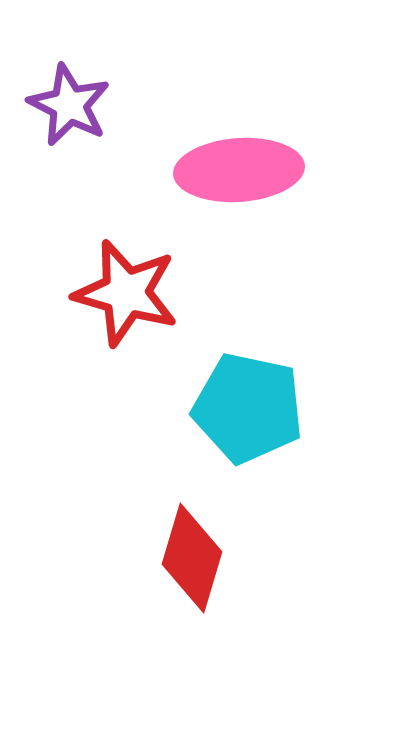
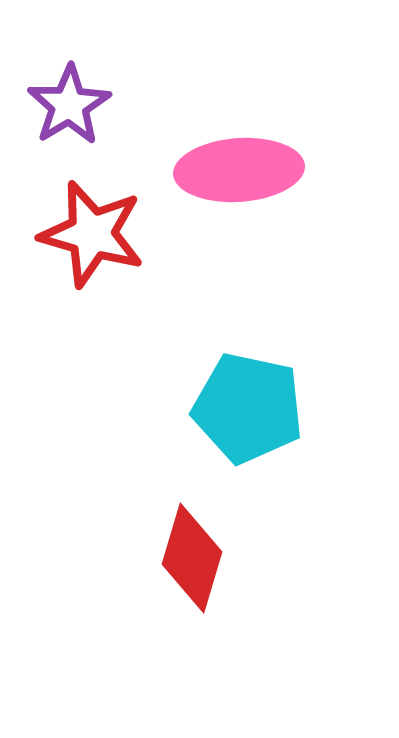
purple star: rotated 14 degrees clockwise
red star: moved 34 px left, 59 px up
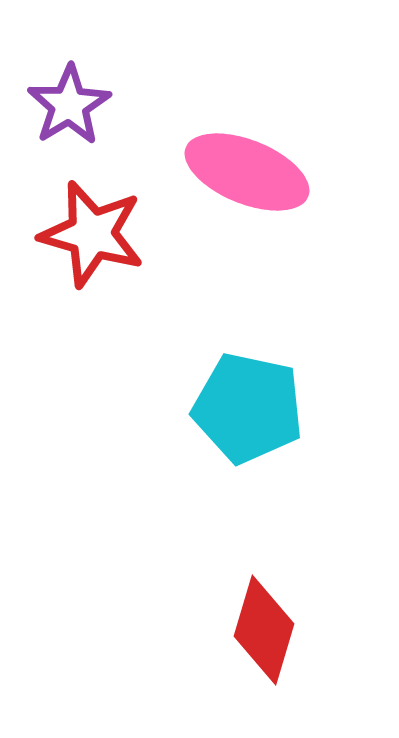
pink ellipse: moved 8 px right, 2 px down; rotated 26 degrees clockwise
red diamond: moved 72 px right, 72 px down
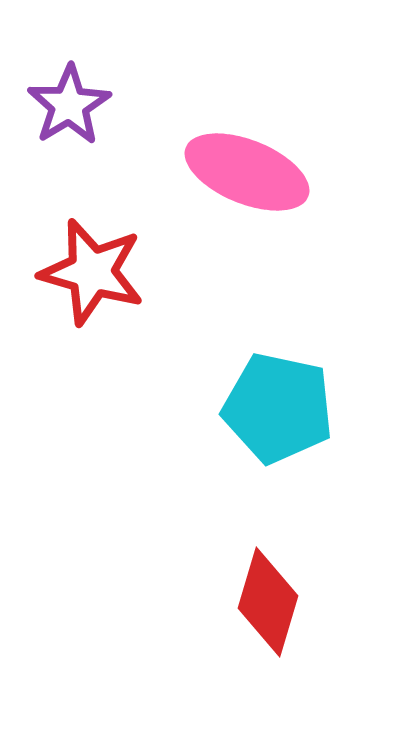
red star: moved 38 px down
cyan pentagon: moved 30 px right
red diamond: moved 4 px right, 28 px up
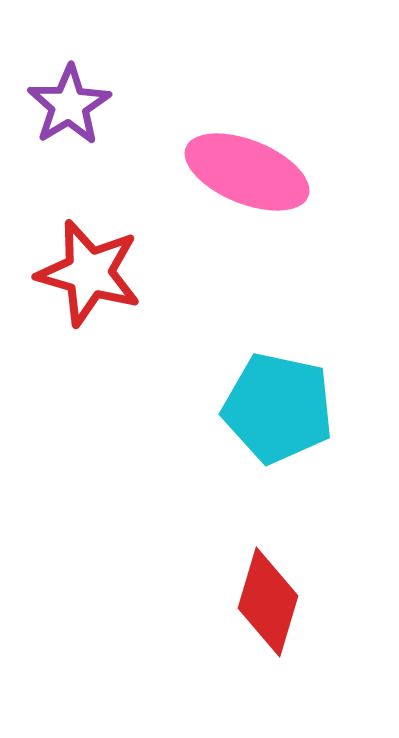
red star: moved 3 px left, 1 px down
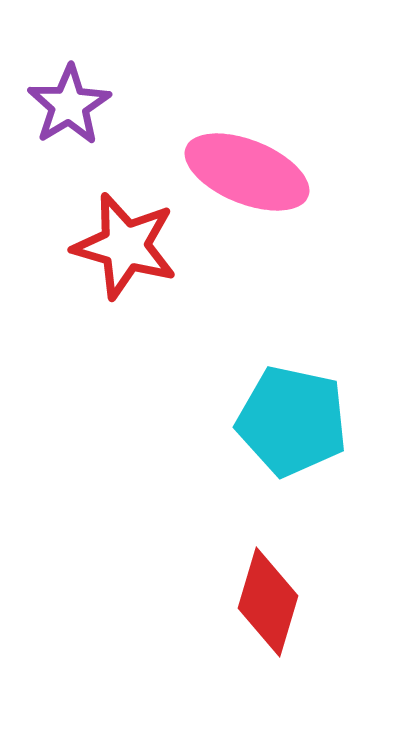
red star: moved 36 px right, 27 px up
cyan pentagon: moved 14 px right, 13 px down
